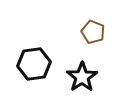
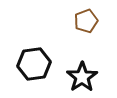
brown pentagon: moved 7 px left, 11 px up; rotated 30 degrees clockwise
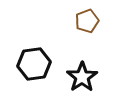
brown pentagon: moved 1 px right
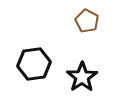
brown pentagon: rotated 25 degrees counterclockwise
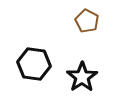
black hexagon: rotated 16 degrees clockwise
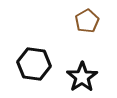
brown pentagon: rotated 15 degrees clockwise
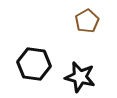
black star: moved 2 px left; rotated 24 degrees counterclockwise
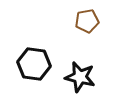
brown pentagon: rotated 20 degrees clockwise
